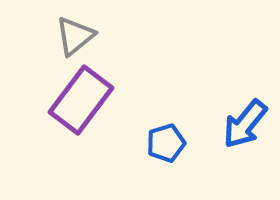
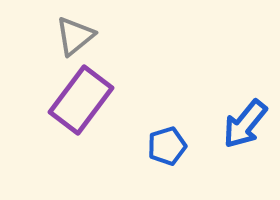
blue pentagon: moved 1 px right, 3 px down
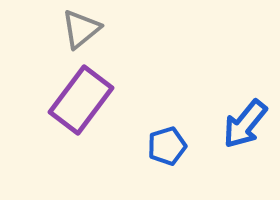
gray triangle: moved 6 px right, 7 px up
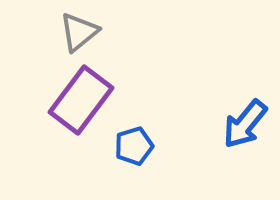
gray triangle: moved 2 px left, 3 px down
blue pentagon: moved 33 px left
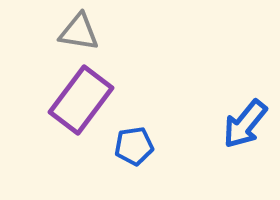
gray triangle: rotated 48 degrees clockwise
blue pentagon: rotated 9 degrees clockwise
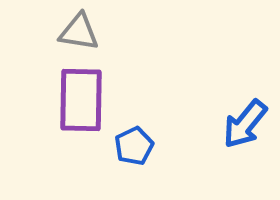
purple rectangle: rotated 36 degrees counterclockwise
blue pentagon: rotated 18 degrees counterclockwise
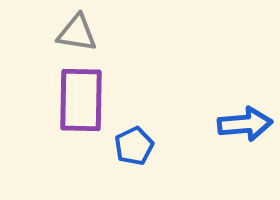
gray triangle: moved 2 px left, 1 px down
blue arrow: rotated 134 degrees counterclockwise
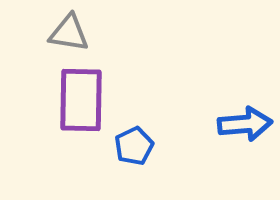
gray triangle: moved 8 px left
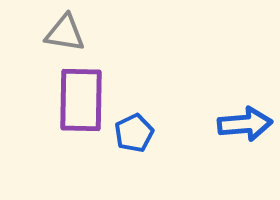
gray triangle: moved 4 px left
blue pentagon: moved 13 px up
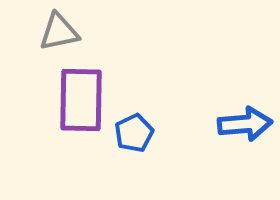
gray triangle: moved 6 px left, 1 px up; rotated 21 degrees counterclockwise
